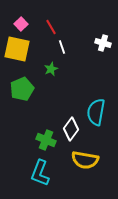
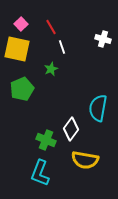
white cross: moved 4 px up
cyan semicircle: moved 2 px right, 4 px up
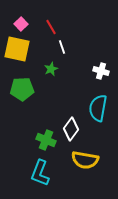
white cross: moved 2 px left, 32 px down
green pentagon: rotated 20 degrees clockwise
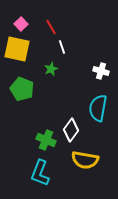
green pentagon: rotated 25 degrees clockwise
white diamond: moved 1 px down
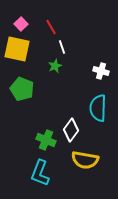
green star: moved 4 px right, 3 px up
cyan semicircle: rotated 8 degrees counterclockwise
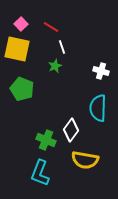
red line: rotated 28 degrees counterclockwise
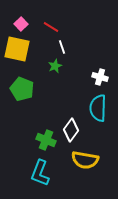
white cross: moved 1 px left, 6 px down
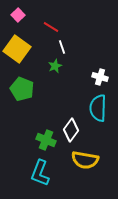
pink square: moved 3 px left, 9 px up
yellow square: rotated 24 degrees clockwise
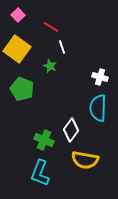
green star: moved 5 px left; rotated 24 degrees counterclockwise
green cross: moved 2 px left
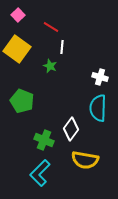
white line: rotated 24 degrees clockwise
green pentagon: moved 12 px down
white diamond: moved 1 px up
cyan L-shape: rotated 24 degrees clockwise
